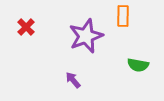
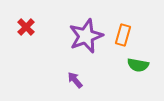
orange rectangle: moved 19 px down; rotated 15 degrees clockwise
purple arrow: moved 2 px right
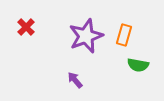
orange rectangle: moved 1 px right
